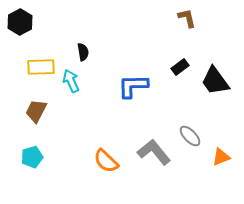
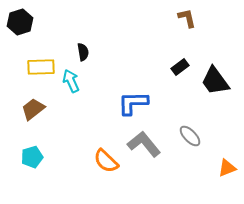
black hexagon: rotated 10 degrees clockwise
blue L-shape: moved 17 px down
brown trapezoid: moved 3 px left, 2 px up; rotated 25 degrees clockwise
gray L-shape: moved 10 px left, 8 px up
orange triangle: moved 6 px right, 11 px down
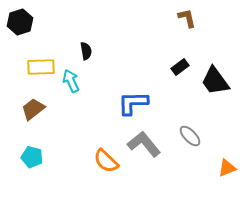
black semicircle: moved 3 px right, 1 px up
cyan pentagon: rotated 30 degrees clockwise
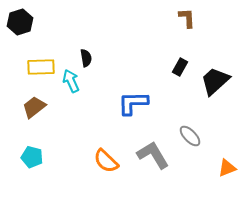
brown L-shape: rotated 10 degrees clockwise
black semicircle: moved 7 px down
black rectangle: rotated 24 degrees counterclockwise
black trapezoid: rotated 84 degrees clockwise
brown trapezoid: moved 1 px right, 2 px up
gray L-shape: moved 9 px right, 11 px down; rotated 8 degrees clockwise
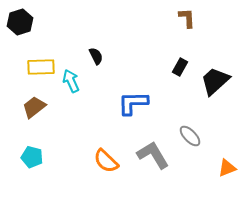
black semicircle: moved 10 px right, 2 px up; rotated 18 degrees counterclockwise
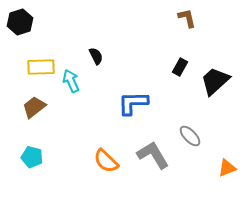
brown L-shape: rotated 10 degrees counterclockwise
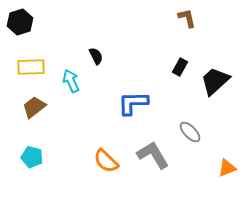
yellow rectangle: moved 10 px left
gray ellipse: moved 4 px up
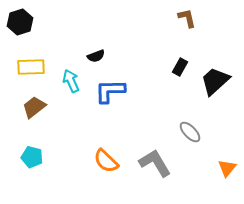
black semicircle: rotated 96 degrees clockwise
blue L-shape: moved 23 px left, 12 px up
gray L-shape: moved 2 px right, 8 px down
orange triangle: rotated 30 degrees counterclockwise
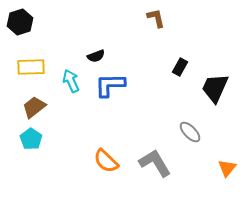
brown L-shape: moved 31 px left
black trapezoid: moved 7 px down; rotated 24 degrees counterclockwise
blue L-shape: moved 6 px up
cyan pentagon: moved 1 px left, 18 px up; rotated 20 degrees clockwise
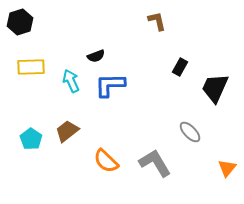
brown L-shape: moved 1 px right, 3 px down
brown trapezoid: moved 33 px right, 24 px down
